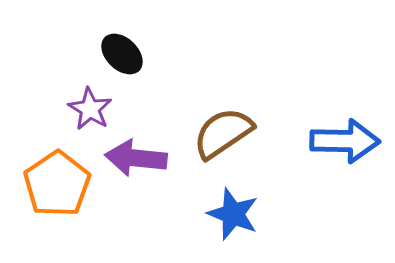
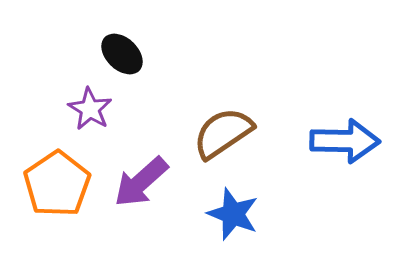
purple arrow: moved 5 px right, 24 px down; rotated 48 degrees counterclockwise
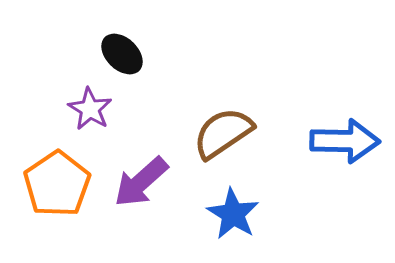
blue star: rotated 10 degrees clockwise
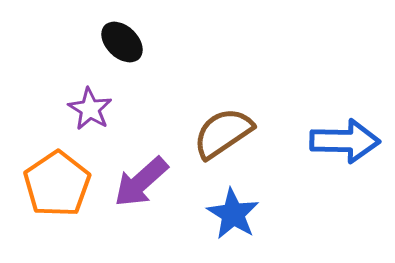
black ellipse: moved 12 px up
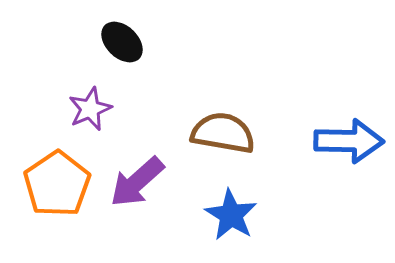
purple star: rotated 18 degrees clockwise
brown semicircle: rotated 44 degrees clockwise
blue arrow: moved 4 px right
purple arrow: moved 4 px left
blue star: moved 2 px left, 1 px down
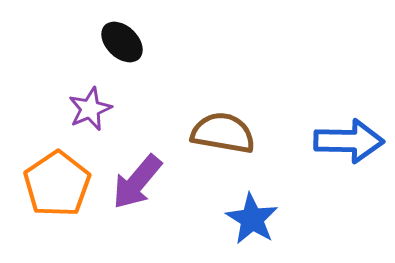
purple arrow: rotated 8 degrees counterclockwise
blue star: moved 21 px right, 4 px down
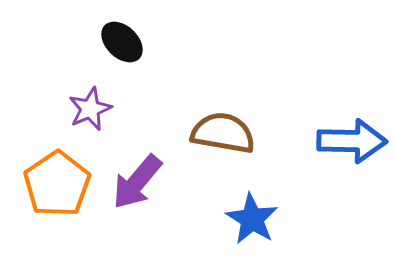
blue arrow: moved 3 px right
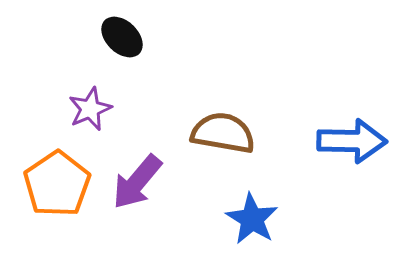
black ellipse: moved 5 px up
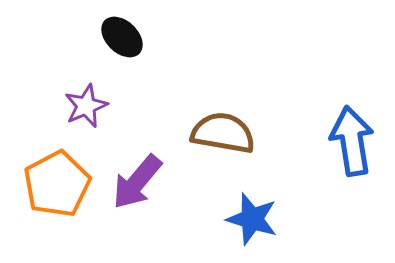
purple star: moved 4 px left, 3 px up
blue arrow: rotated 100 degrees counterclockwise
orange pentagon: rotated 6 degrees clockwise
blue star: rotated 14 degrees counterclockwise
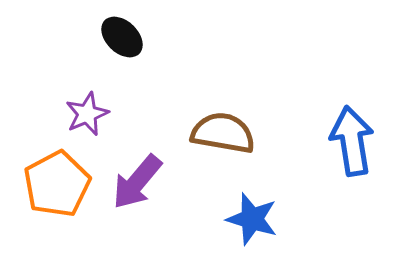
purple star: moved 1 px right, 8 px down
